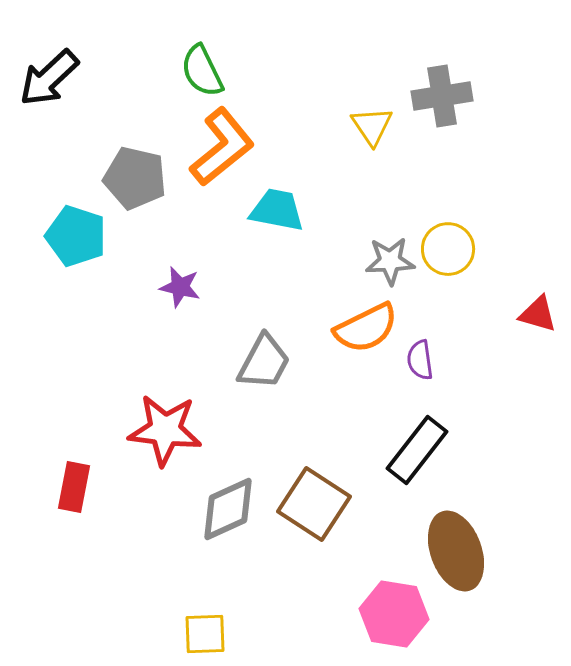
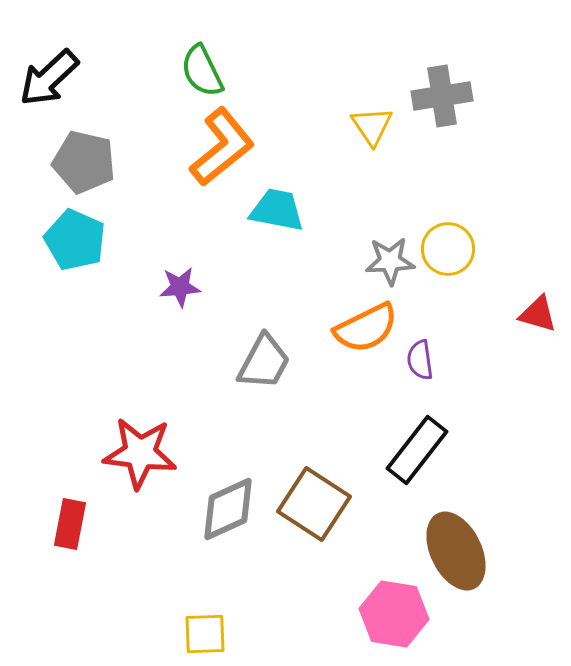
gray pentagon: moved 51 px left, 16 px up
cyan pentagon: moved 1 px left, 4 px down; rotated 6 degrees clockwise
purple star: rotated 18 degrees counterclockwise
red star: moved 25 px left, 23 px down
red rectangle: moved 4 px left, 37 px down
brown ellipse: rotated 6 degrees counterclockwise
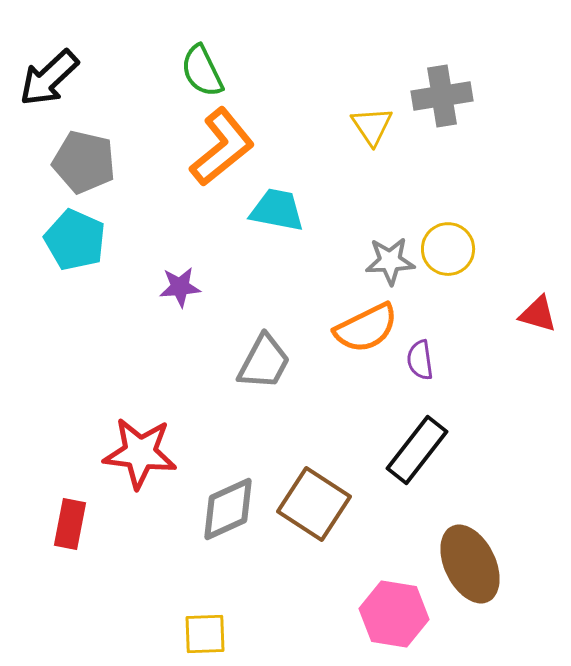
brown ellipse: moved 14 px right, 13 px down
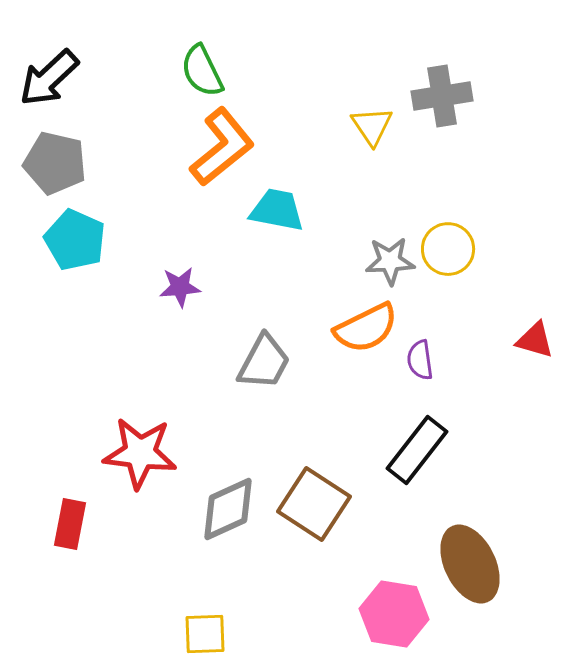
gray pentagon: moved 29 px left, 1 px down
red triangle: moved 3 px left, 26 px down
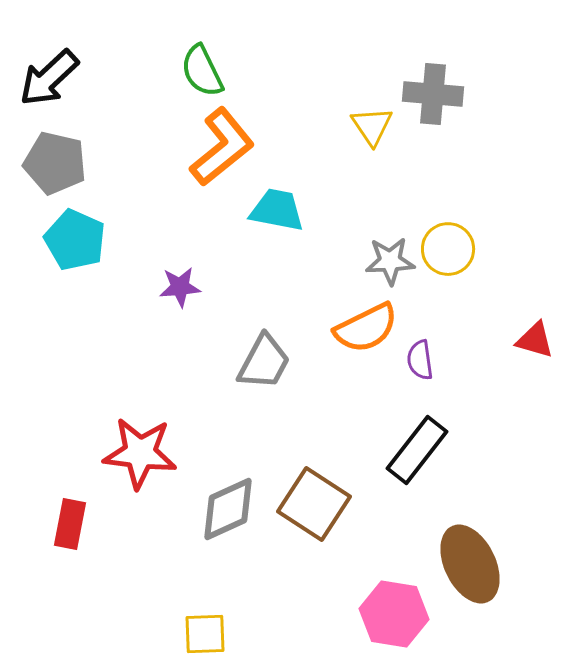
gray cross: moved 9 px left, 2 px up; rotated 14 degrees clockwise
